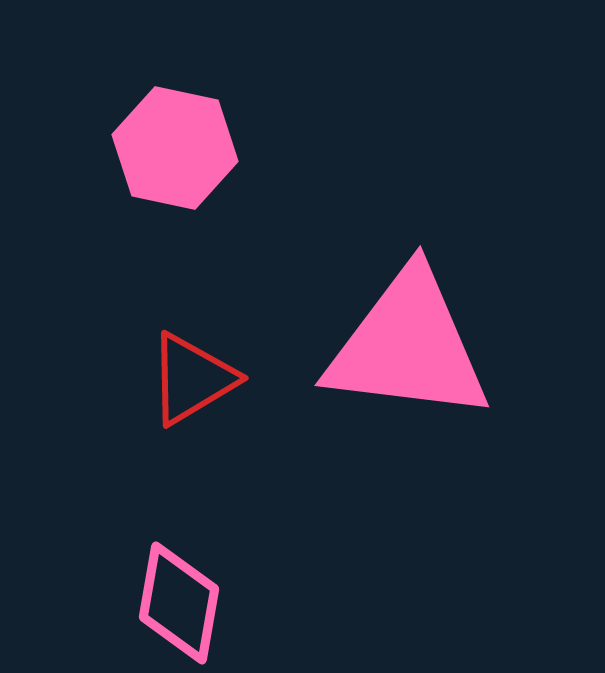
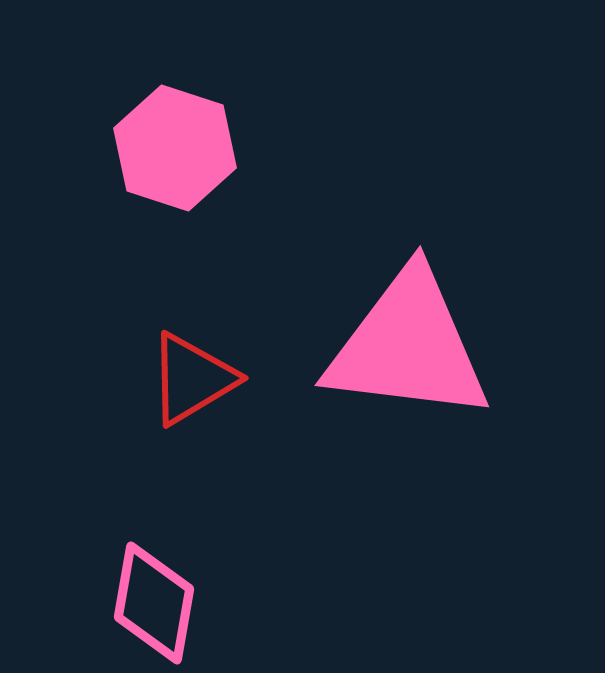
pink hexagon: rotated 6 degrees clockwise
pink diamond: moved 25 px left
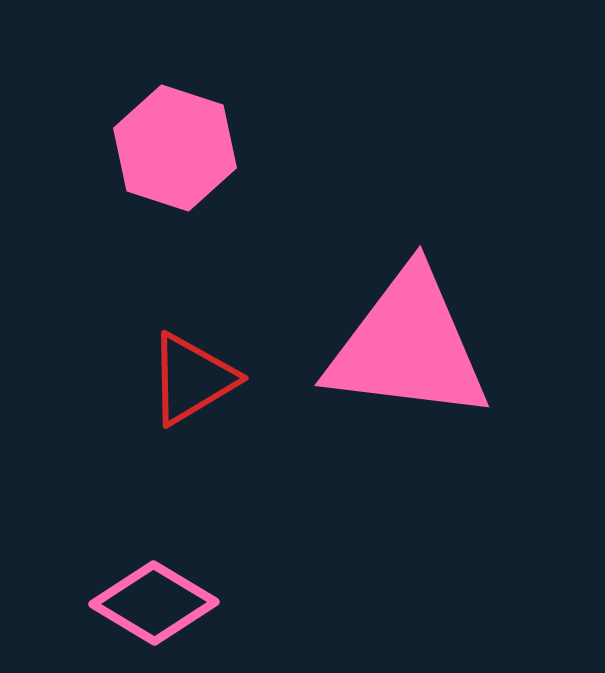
pink diamond: rotated 69 degrees counterclockwise
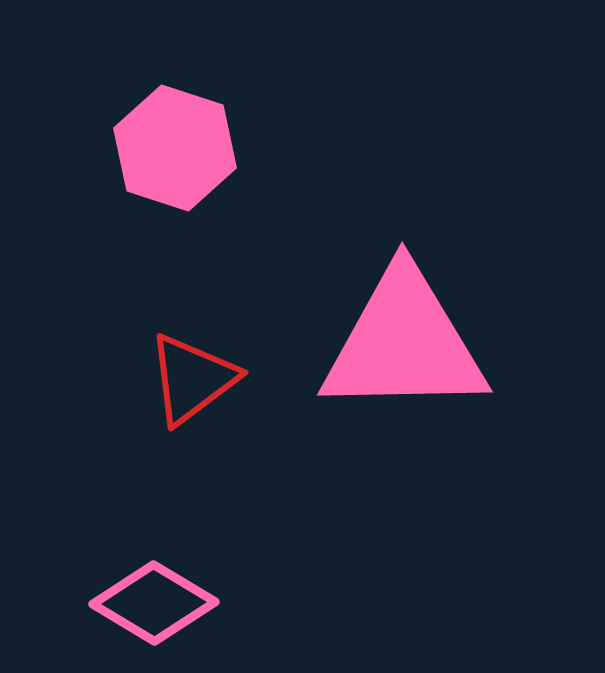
pink triangle: moved 4 px left, 3 px up; rotated 8 degrees counterclockwise
red triangle: rotated 6 degrees counterclockwise
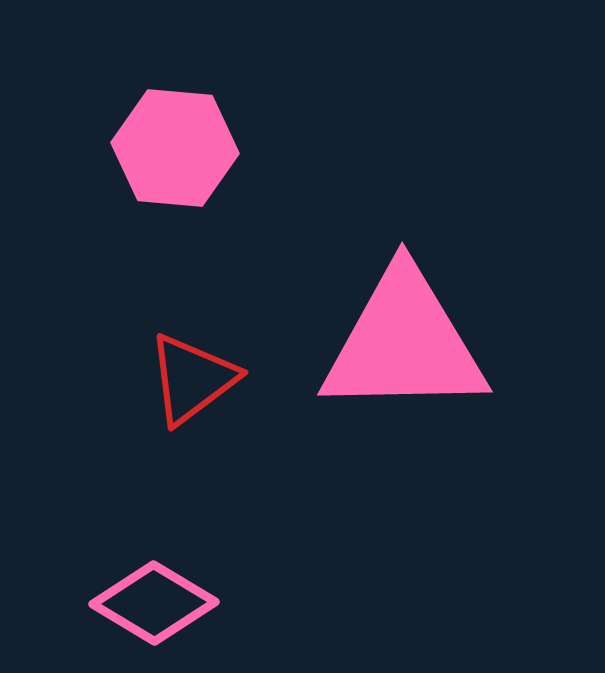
pink hexagon: rotated 13 degrees counterclockwise
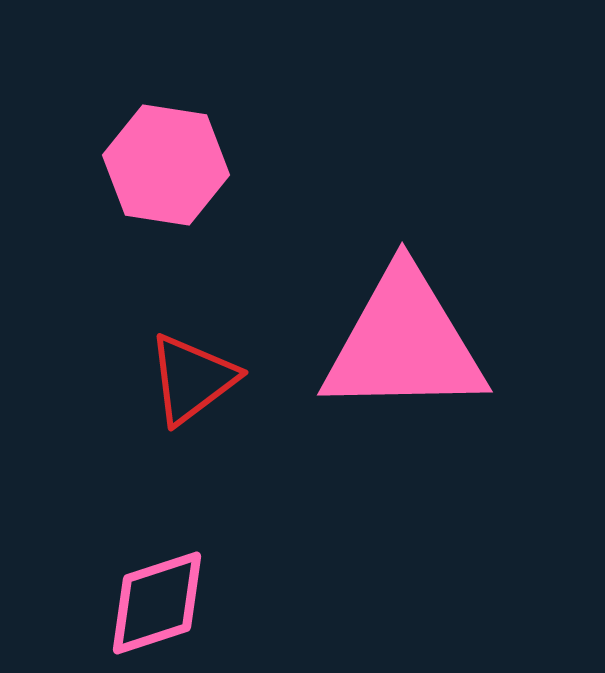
pink hexagon: moved 9 px left, 17 px down; rotated 4 degrees clockwise
pink diamond: moved 3 px right; rotated 49 degrees counterclockwise
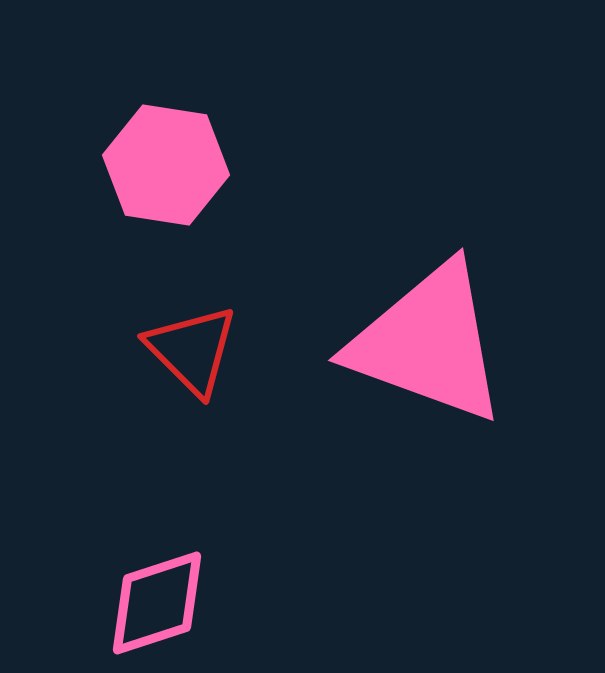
pink triangle: moved 24 px right; rotated 21 degrees clockwise
red triangle: moved 29 px up; rotated 38 degrees counterclockwise
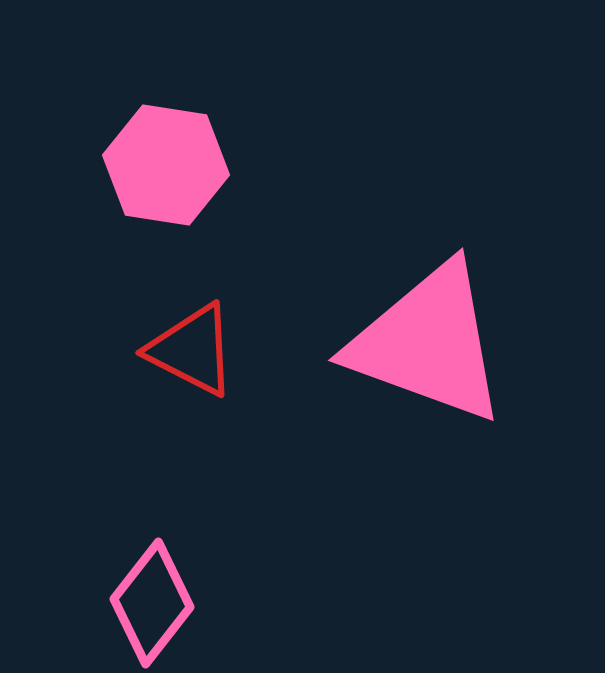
red triangle: rotated 18 degrees counterclockwise
pink diamond: moved 5 px left; rotated 34 degrees counterclockwise
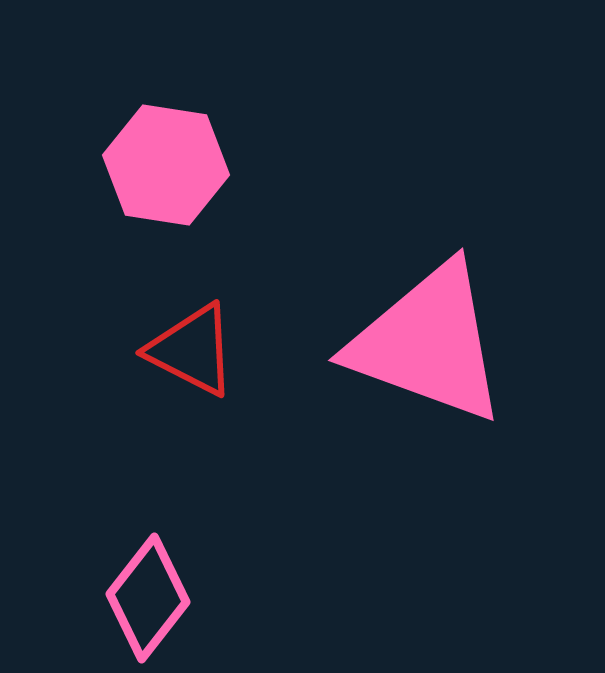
pink diamond: moved 4 px left, 5 px up
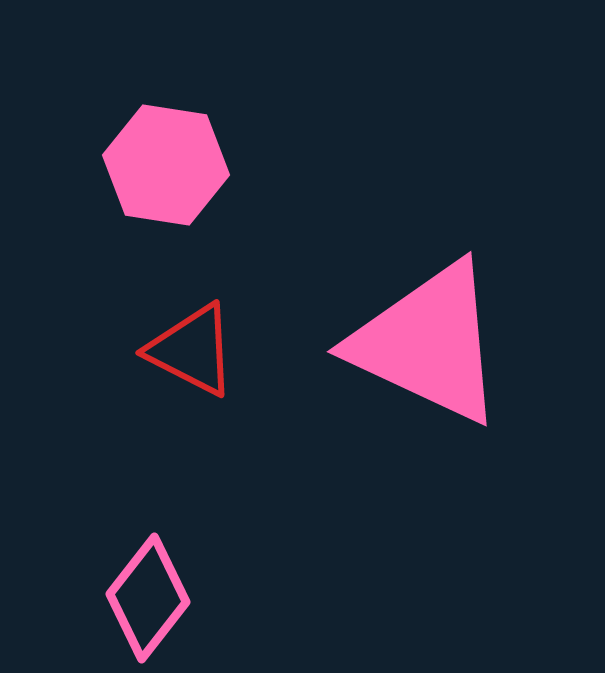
pink triangle: rotated 5 degrees clockwise
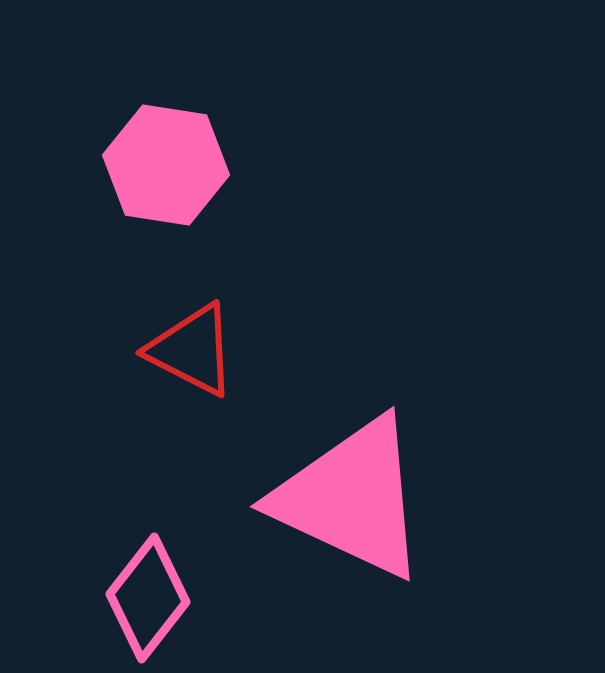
pink triangle: moved 77 px left, 155 px down
